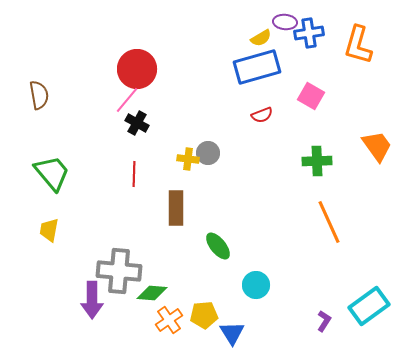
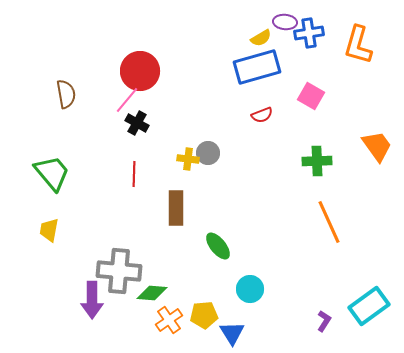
red circle: moved 3 px right, 2 px down
brown semicircle: moved 27 px right, 1 px up
cyan circle: moved 6 px left, 4 px down
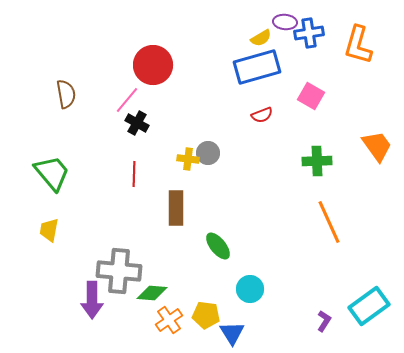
red circle: moved 13 px right, 6 px up
yellow pentagon: moved 2 px right; rotated 12 degrees clockwise
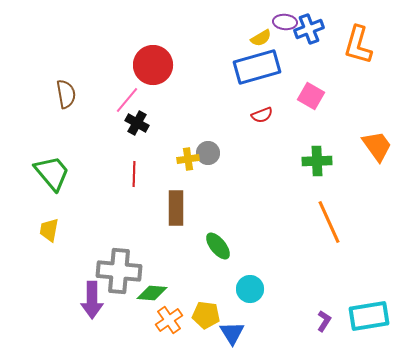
blue cross: moved 4 px up; rotated 12 degrees counterclockwise
yellow cross: rotated 15 degrees counterclockwise
cyan rectangle: moved 10 px down; rotated 27 degrees clockwise
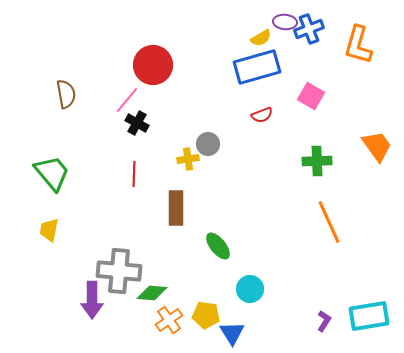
gray circle: moved 9 px up
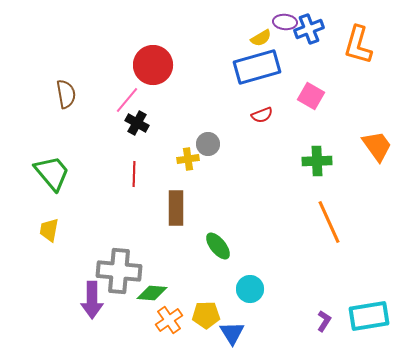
yellow pentagon: rotated 8 degrees counterclockwise
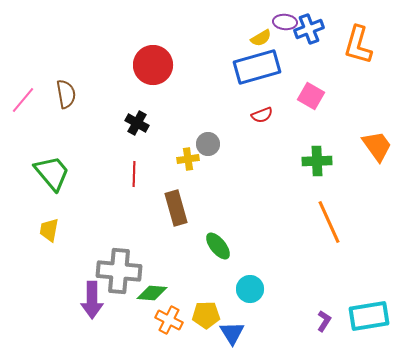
pink line: moved 104 px left
brown rectangle: rotated 16 degrees counterclockwise
orange cross: rotated 28 degrees counterclockwise
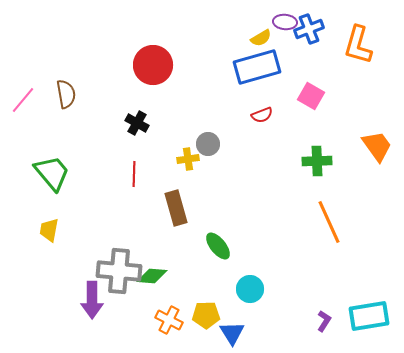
green diamond: moved 17 px up
